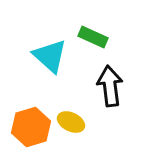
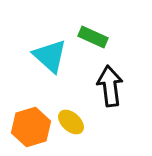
yellow ellipse: rotated 16 degrees clockwise
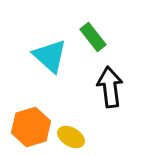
green rectangle: rotated 28 degrees clockwise
black arrow: moved 1 px down
yellow ellipse: moved 15 px down; rotated 12 degrees counterclockwise
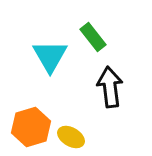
cyan triangle: rotated 18 degrees clockwise
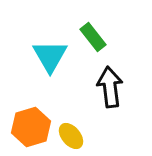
yellow ellipse: moved 1 px up; rotated 20 degrees clockwise
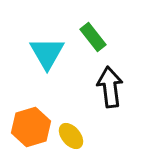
cyan triangle: moved 3 px left, 3 px up
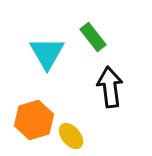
orange hexagon: moved 3 px right, 7 px up
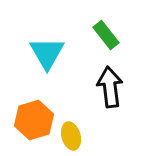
green rectangle: moved 13 px right, 2 px up
yellow ellipse: rotated 24 degrees clockwise
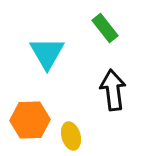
green rectangle: moved 1 px left, 7 px up
black arrow: moved 3 px right, 3 px down
orange hexagon: moved 4 px left; rotated 15 degrees clockwise
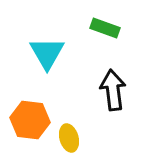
green rectangle: rotated 32 degrees counterclockwise
orange hexagon: rotated 9 degrees clockwise
yellow ellipse: moved 2 px left, 2 px down
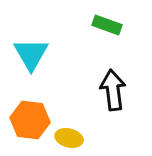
green rectangle: moved 2 px right, 3 px up
cyan triangle: moved 16 px left, 1 px down
yellow ellipse: rotated 60 degrees counterclockwise
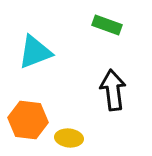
cyan triangle: moved 4 px right, 2 px up; rotated 39 degrees clockwise
orange hexagon: moved 2 px left
yellow ellipse: rotated 8 degrees counterclockwise
